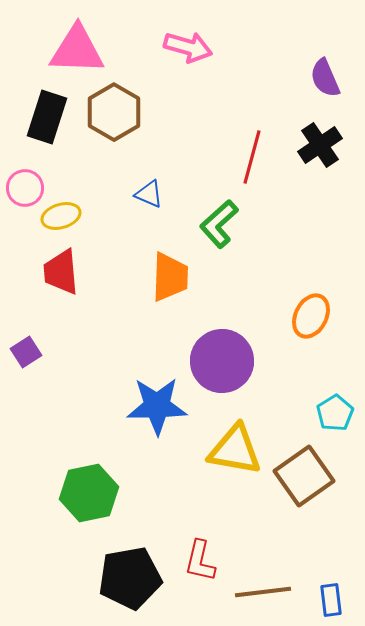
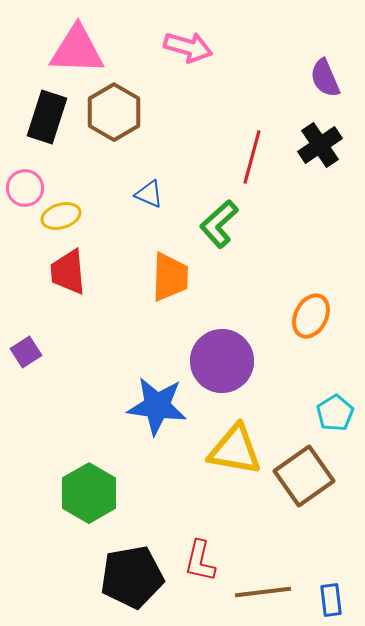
red trapezoid: moved 7 px right
blue star: rotated 8 degrees clockwise
green hexagon: rotated 18 degrees counterclockwise
black pentagon: moved 2 px right, 1 px up
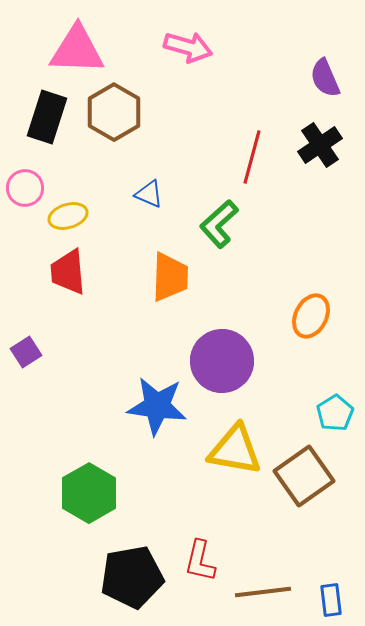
yellow ellipse: moved 7 px right
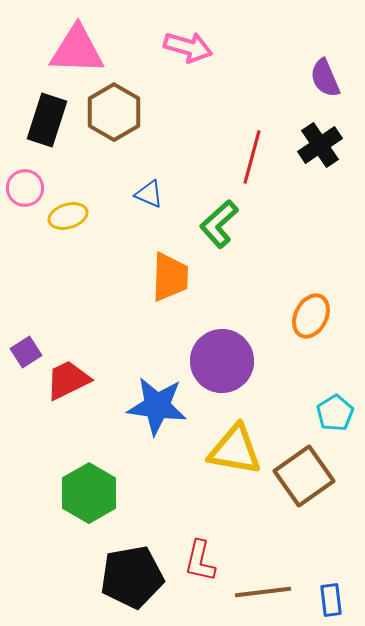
black rectangle: moved 3 px down
red trapezoid: moved 108 px down; rotated 69 degrees clockwise
